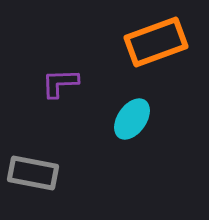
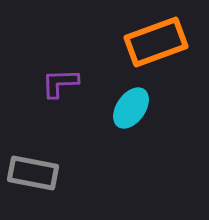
cyan ellipse: moved 1 px left, 11 px up
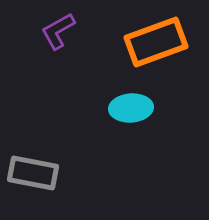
purple L-shape: moved 2 px left, 52 px up; rotated 27 degrees counterclockwise
cyan ellipse: rotated 51 degrees clockwise
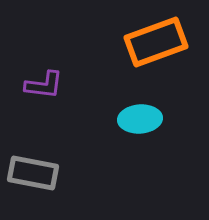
purple L-shape: moved 14 px left, 54 px down; rotated 144 degrees counterclockwise
cyan ellipse: moved 9 px right, 11 px down
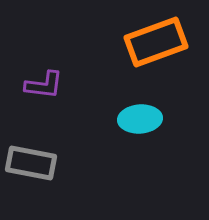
gray rectangle: moved 2 px left, 10 px up
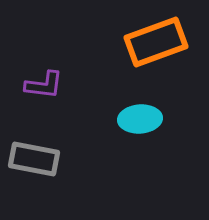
gray rectangle: moved 3 px right, 4 px up
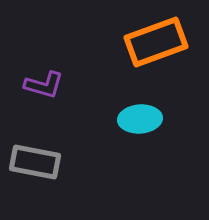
purple L-shape: rotated 9 degrees clockwise
gray rectangle: moved 1 px right, 3 px down
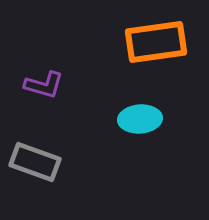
orange rectangle: rotated 12 degrees clockwise
gray rectangle: rotated 9 degrees clockwise
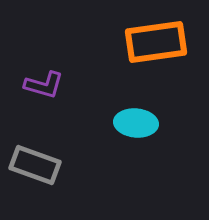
cyan ellipse: moved 4 px left, 4 px down; rotated 9 degrees clockwise
gray rectangle: moved 3 px down
